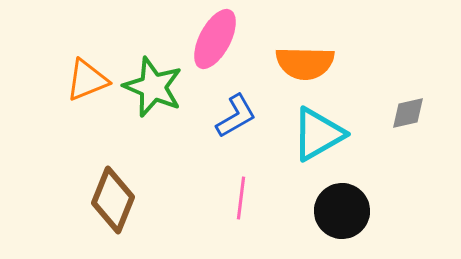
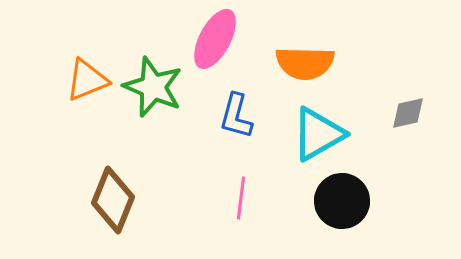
blue L-shape: rotated 135 degrees clockwise
black circle: moved 10 px up
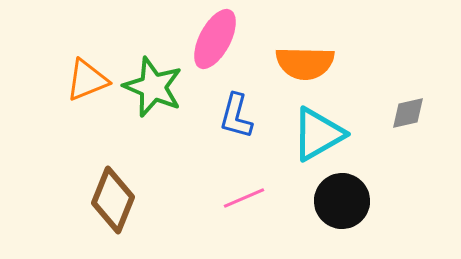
pink line: moved 3 px right; rotated 60 degrees clockwise
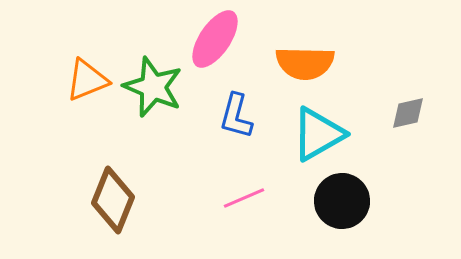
pink ellipse: rotated 6 degrees clockwise
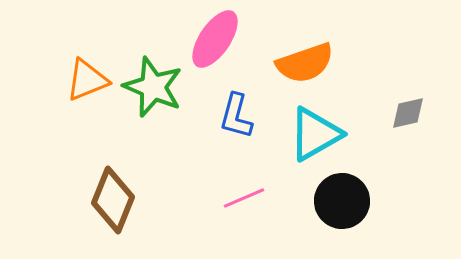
orange semicircle: rotated 20 degrees counterclockwise
cyan triangle: moved 3 px left
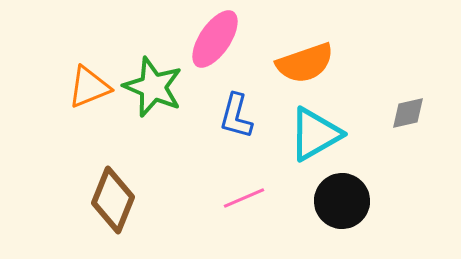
orange triangle: moved 2 px right, 7 px down
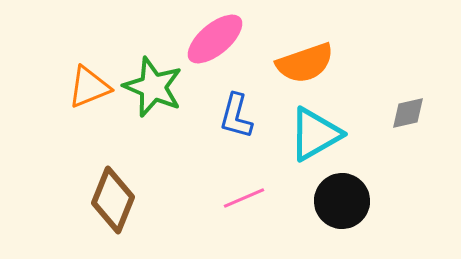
pink ellipse: rotated 16 degrees clockwise
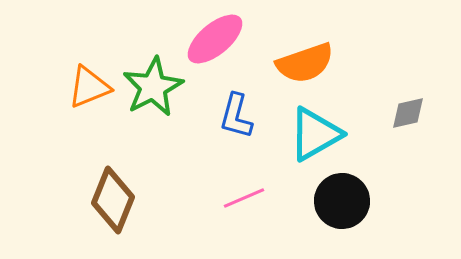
green star: rotated 22 degrees clockwise
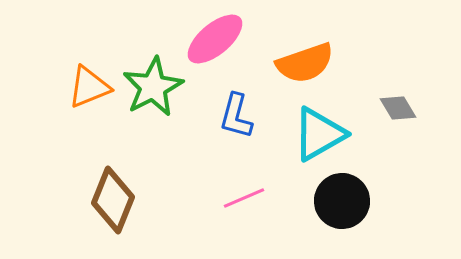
gray diamond: moved 10 px left, 5 px up; rotated 72 degrees clockwise
cyan triangle: moved 4 px right
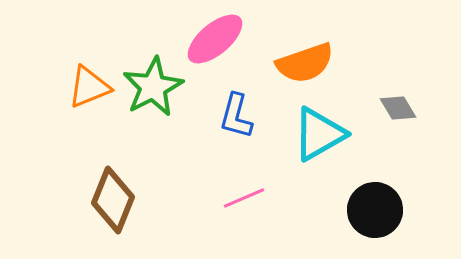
black circle: moved 33 px right, 9 px down
